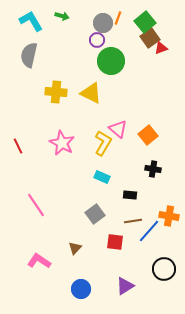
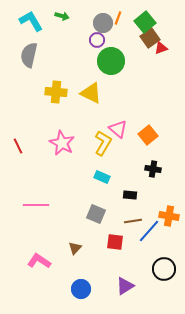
pink line: rotated 55 degrees counterclockwise
gray square: moved 1 px right; rotated 30 degrees counterclockwise
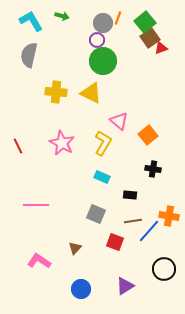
green circle: moved 8 px left
pink triangle: moved 1 px right, 8 px up
red square: rotated 12 degrees clockwise
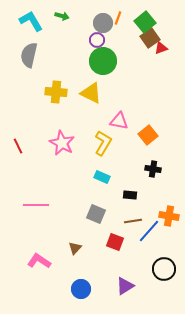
pink triangle: rotated 30 degrees counterclockwise
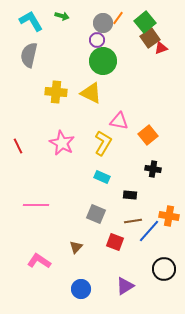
orange line: rotated 16 degrees clockwise
brown triangle: moved 1 px right, 1 px up
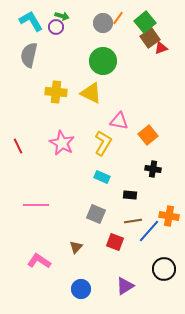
purple circle: moved 41 px left, 13 px up
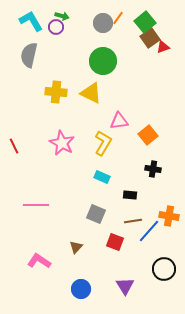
red triangle: moved 2 px right, 1 px up
pink triangle: rotated 18 degrees counterclockwise
red line: moved 4 px left
purple triangle: rotated 30 degrees counterclockwise
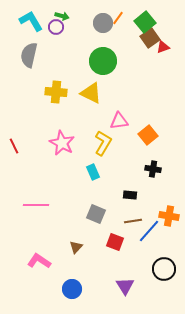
cyan rectangle: moved 9 px left, 5 px up; rotated 42 degrees clockwise
blue circle: moved 9 px left
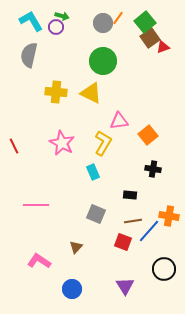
red square: moved 8 px right
